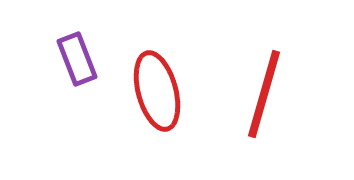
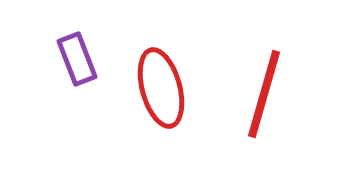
red ellipse: moved 4 px right, 3 px up
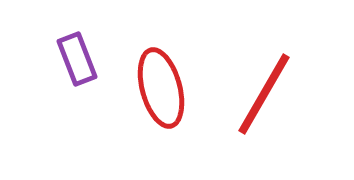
red line: rotated 14 degrees clockwise
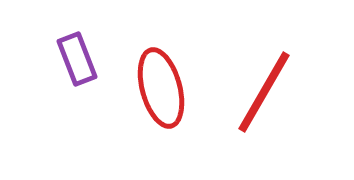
red line: moved 2 px up
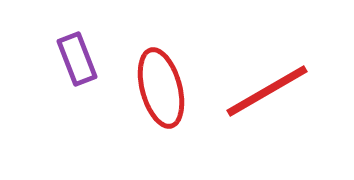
red line: moved 3 px right, 1 px up; rotated 30 degrees clockwise
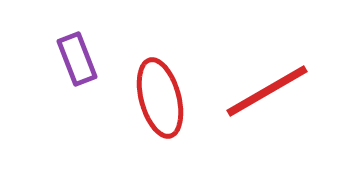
red ellipse: moved 1 px left, 10 px down
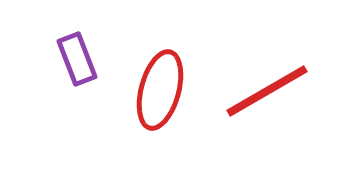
red ellipse: moved 8 px up; rotated 30 degrees clockwise
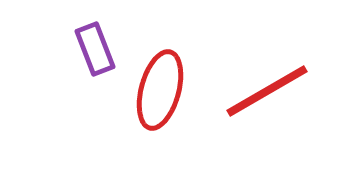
purple rectangle: moved 18 px right, 10 px up
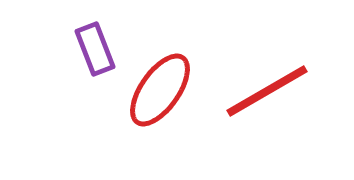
red ellipse: rotated 20 degrees clockwise
